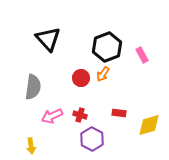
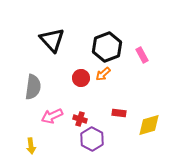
black triangle: moved 4 px right, 1 px down
orange arrow: rotated 14 degrees clockwise
red cross: moved 4 px down
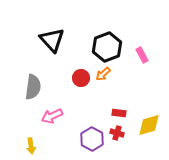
red cross: moved 37 px right, 14 px down
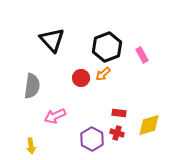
gray semicircle: moved 1 px left, 1 px up
pink arrow: moved 3 px right
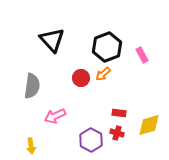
purple hexagon: moved 1 px left, 1 px down
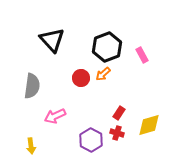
red rectangle: rotated 64 degrees counterclockwise
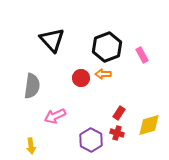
orange arrow: rotated 42 degrees clockwise
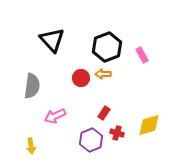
red rectangle: moved 15 px left
purple hexagon: rotated 10 degrees clockwise
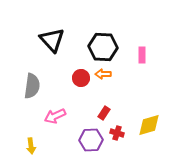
black hexagon: moved 4 px left; rotated 24 degrees clockwise
pink rectangle: rotated 28 degrees clockwise
purple hexagon: rotated 20 degrees clockwise
